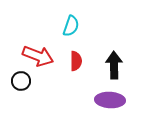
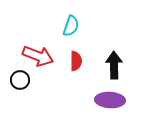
black circle: moved 1 px left, 1 px up
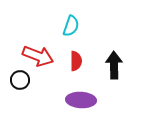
purple ellipse: moved 29 px left
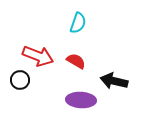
cyan semicircle: moved 7 px right, 3 px up
red semicircle: rotated 60 degrees counterclockwise
black arrow: moved 16 px down; rotated 76 degrees counterclockwise
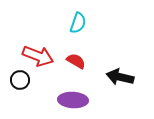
black arrow: moved 6 px right, 4 px up
purple ellipse: moved 8 px left
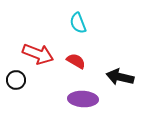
cyan semicircle: rotated 140 degrees clockwise
red arrow: moved 2 px up
black circle: moved 4 px left
purple ellipse: moved 10 px right, 1 px up
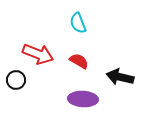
red semicircle: moved 3 px right
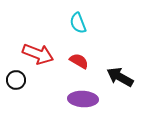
black arrow: rotated 16 degrees clockwise
